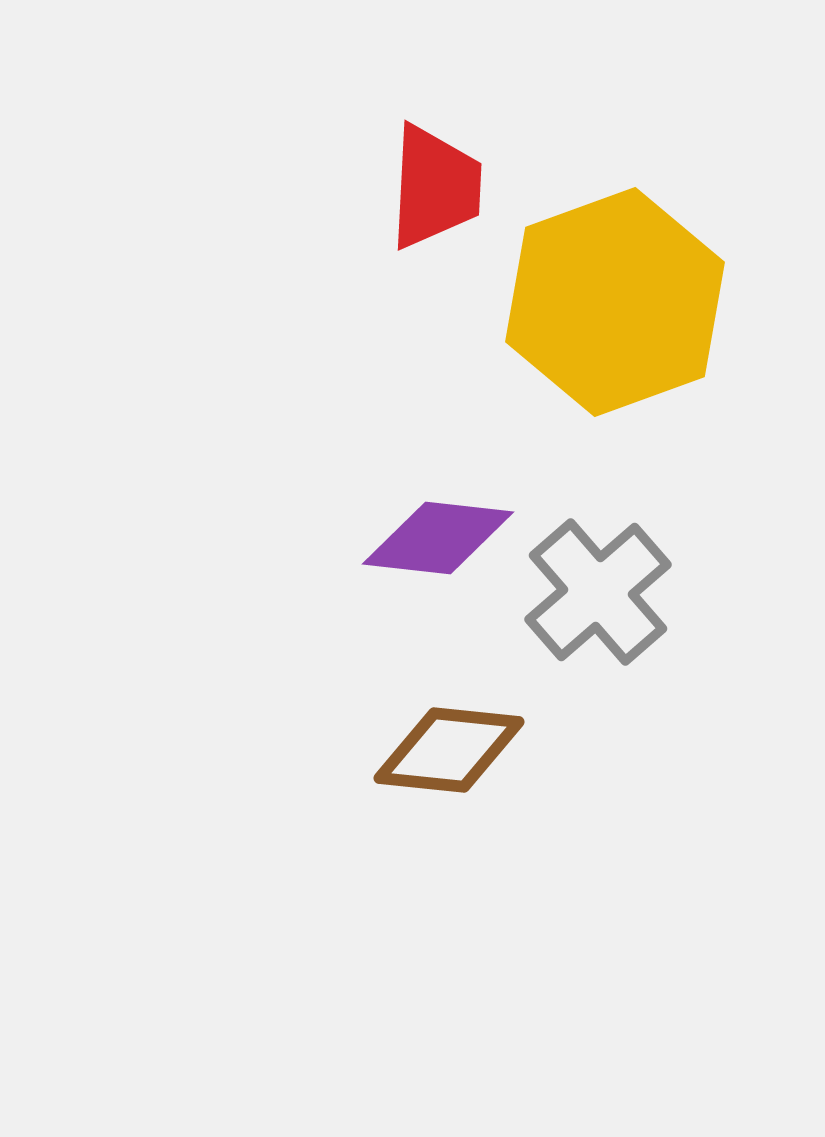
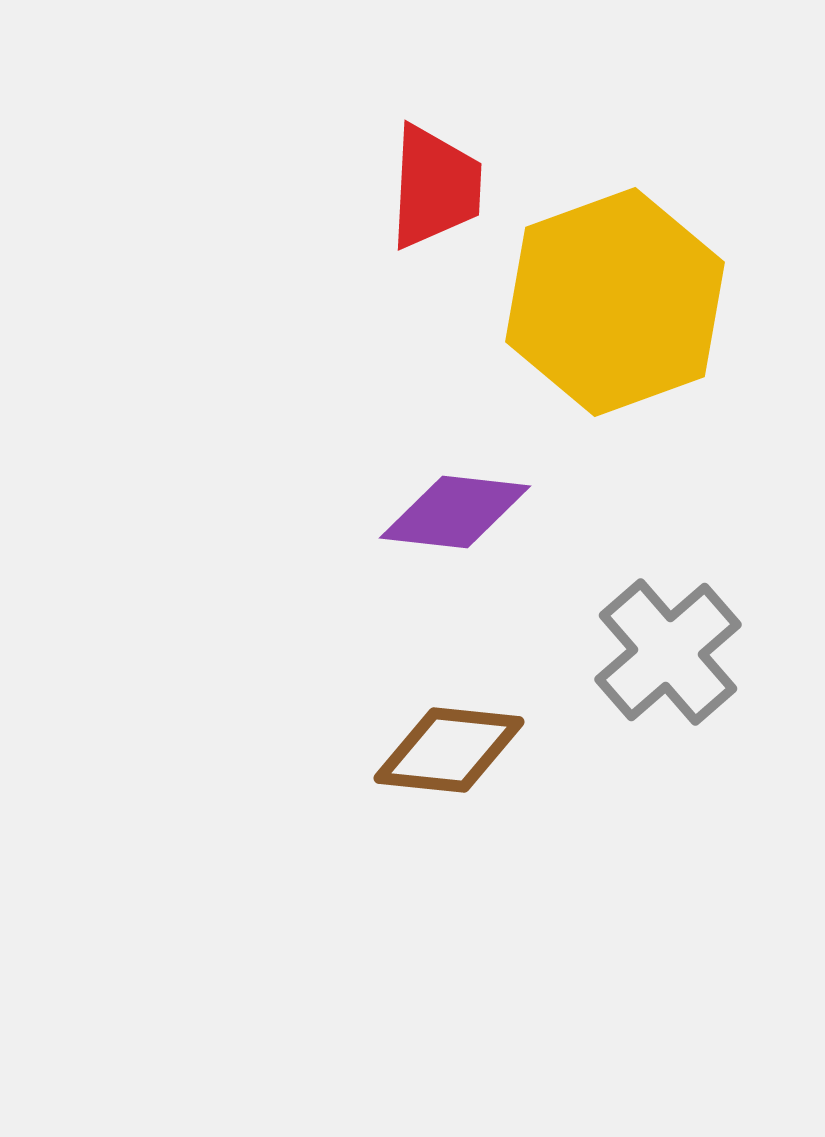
purple diamond: moved 17 px right, 26 px up
gray cross: moved 70 px right, 60 px down
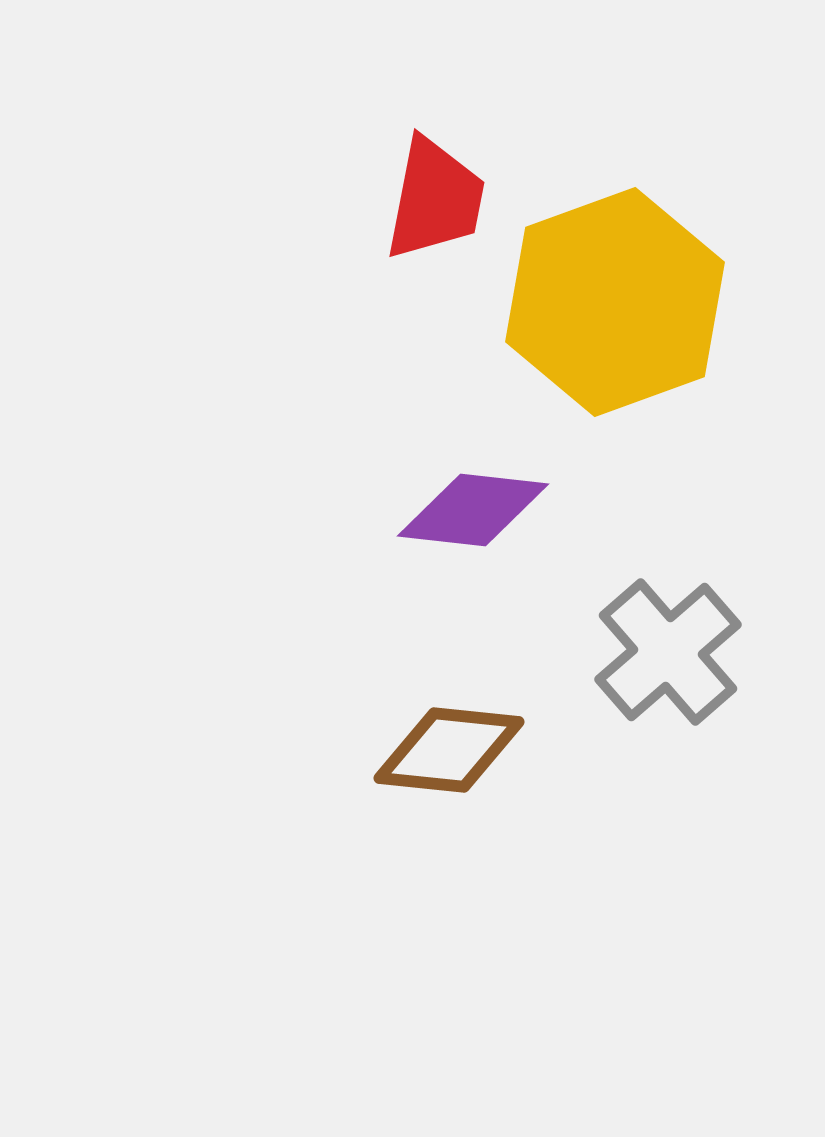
red trapezoid: moved 12 px down; rotated 8 degrees clockwise
purple diamond: moved 18 px right, 2 px up
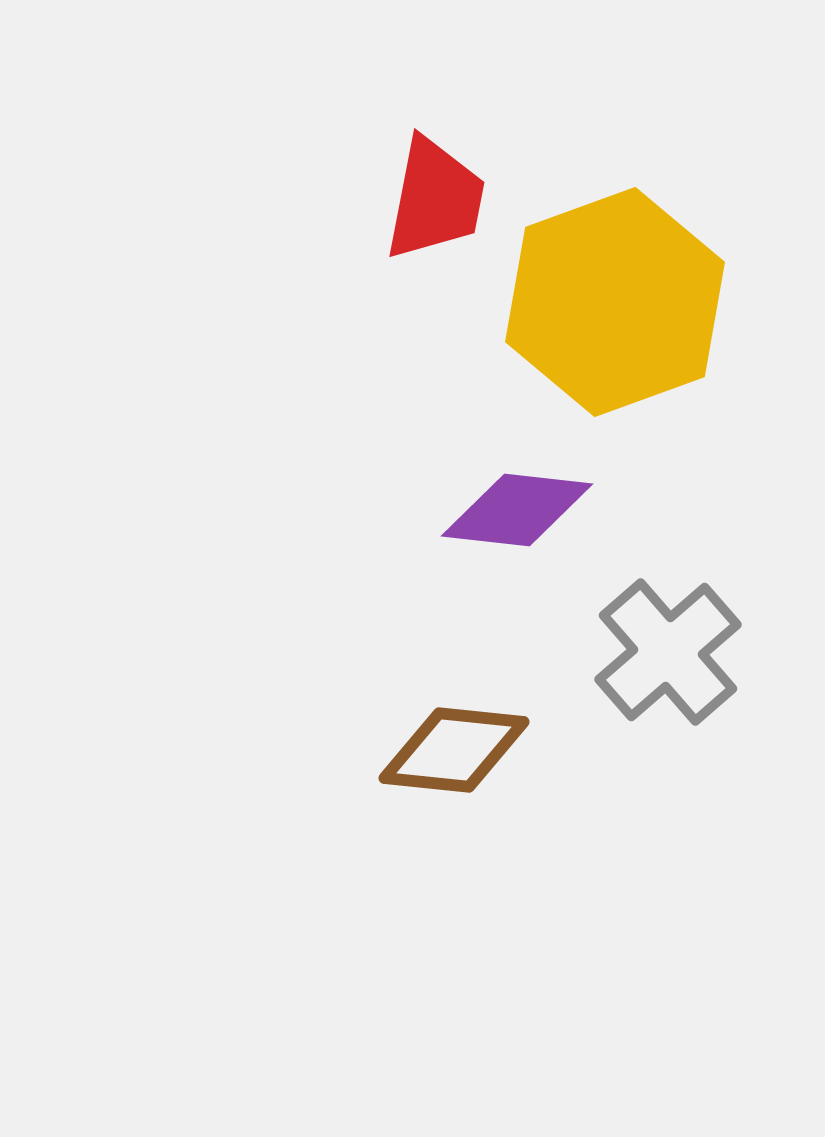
purple diamond: moved 44 px right
brown diamond: moved 5 px right
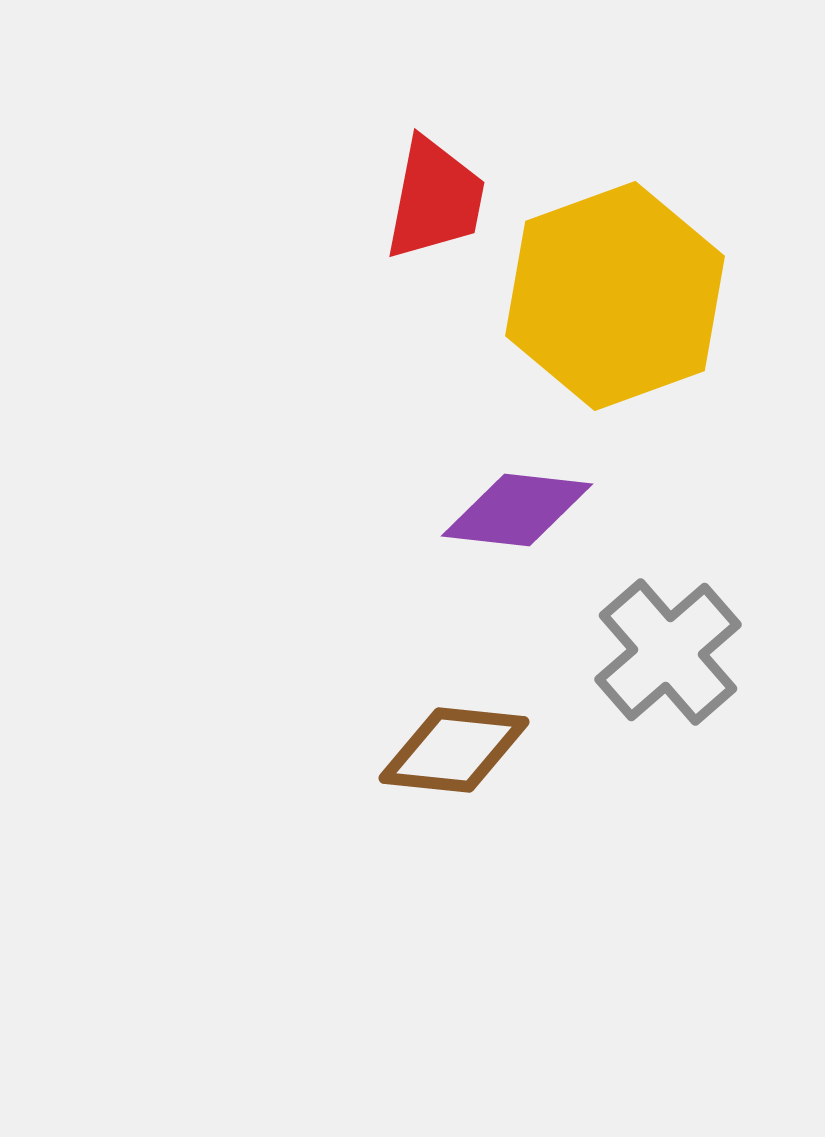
yellow hexagon: moved 6 px up
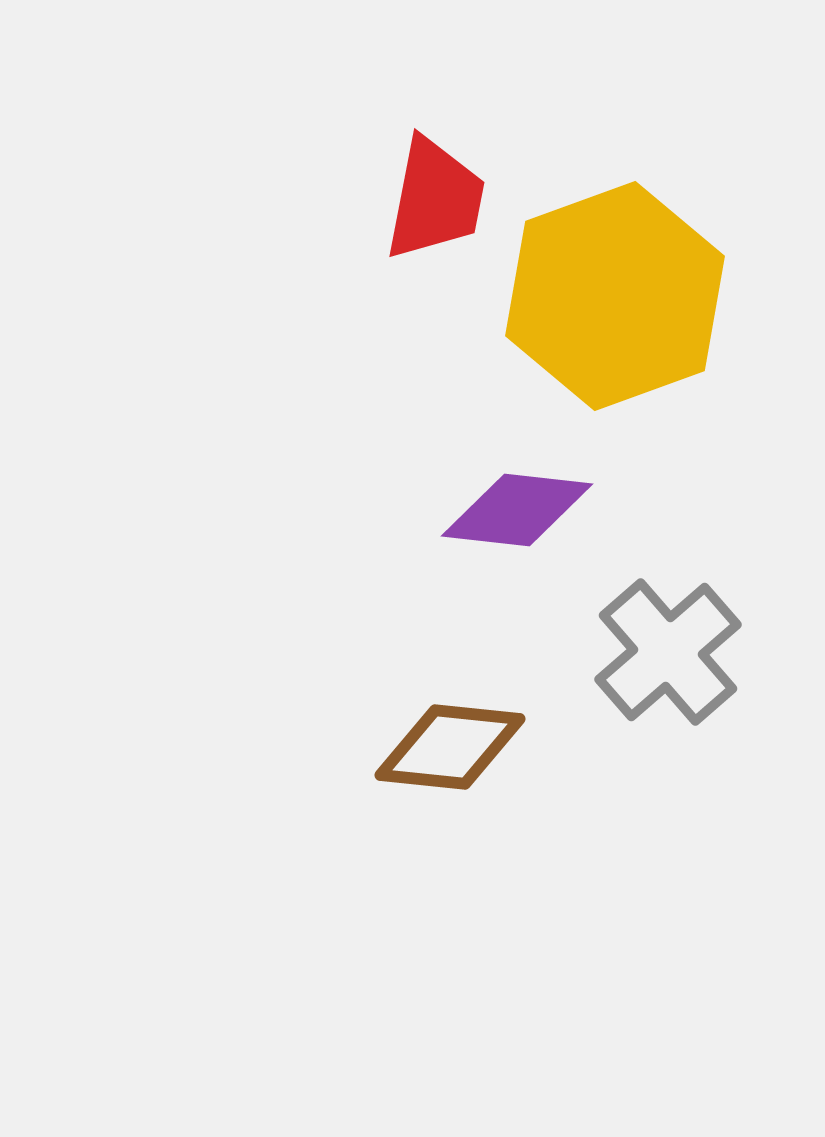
brown diamond: moved 4 px left, 3 px up
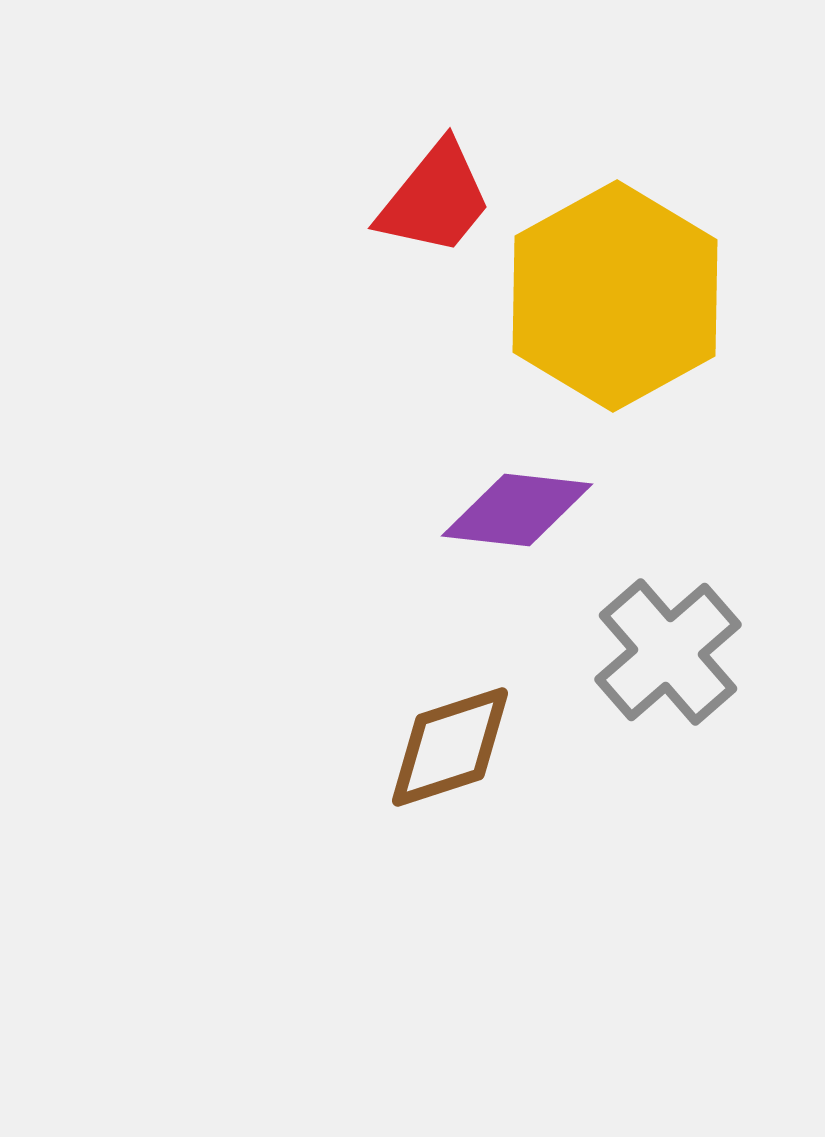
red trapezoid: rotated 28 degrees clockwise
yellow hexagon: rotated 9 degrees counterclockwise
brown diamond: rotated 24 degrees counterclockwise
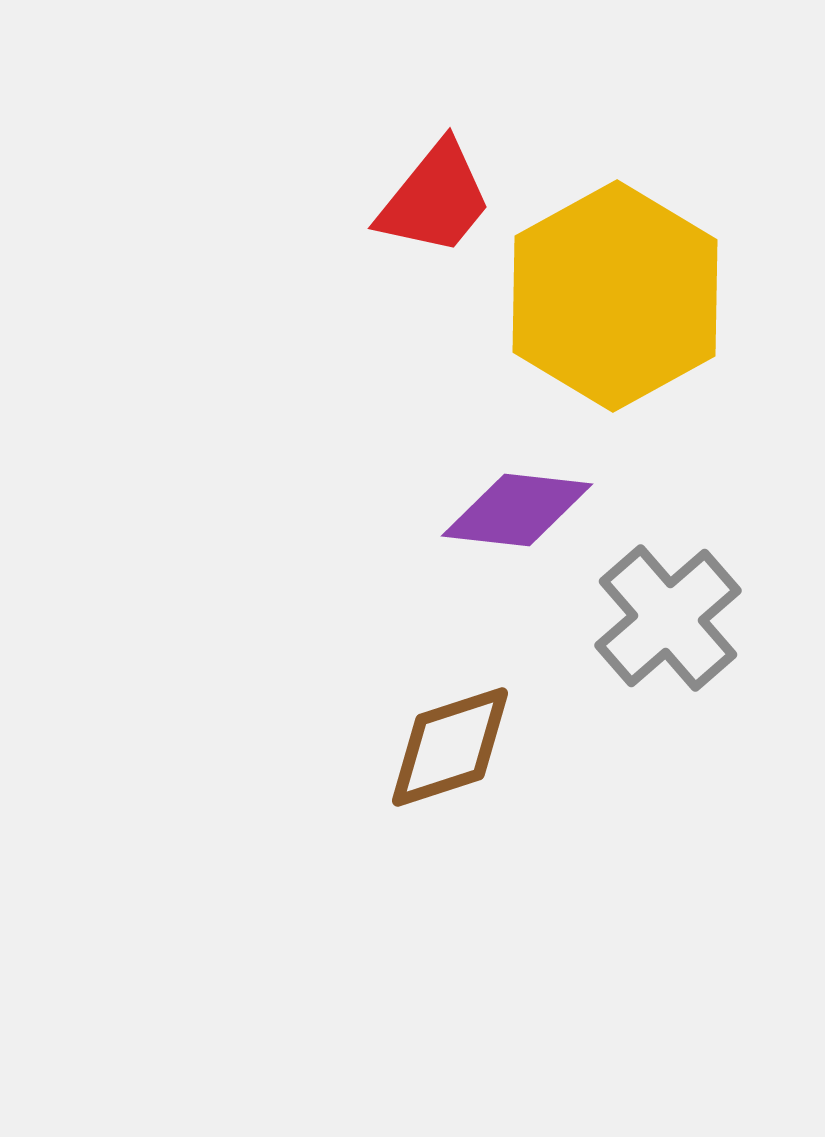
gray cross: moved 34 px up
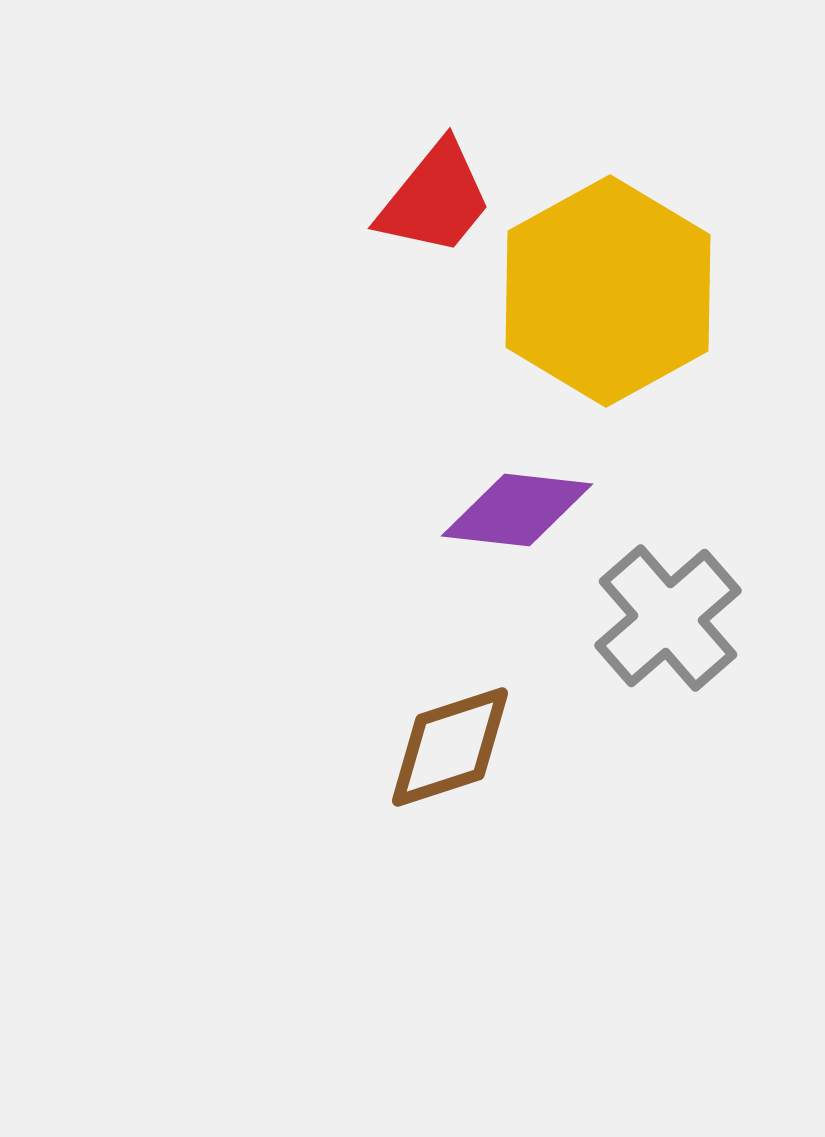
yellow hexagon: moved 7 px left, 5 px up
